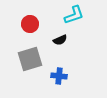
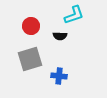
red circle: moved 1 px right, 2 px down
black semicircle: moved 4 px up; rotated 24 degrees clockwise
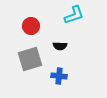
black semicircle: moved 10 px down
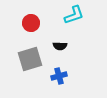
red circle: moved 3 px up
blue cross: rotated 21 degrees counterclockwise
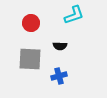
gray square: rotated 20 degrees clockwise
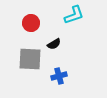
black semicircle: moved 6 px left, 2 px up; rotated 32 degrees counterclockwise
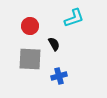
cyan L-shape: moved 3 px down
red circle: moved 1 px left, 3 px down
black semicircle: rotated 88 degrees counterclockwise
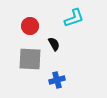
blue cross: moved 2 px left, 4 px down
